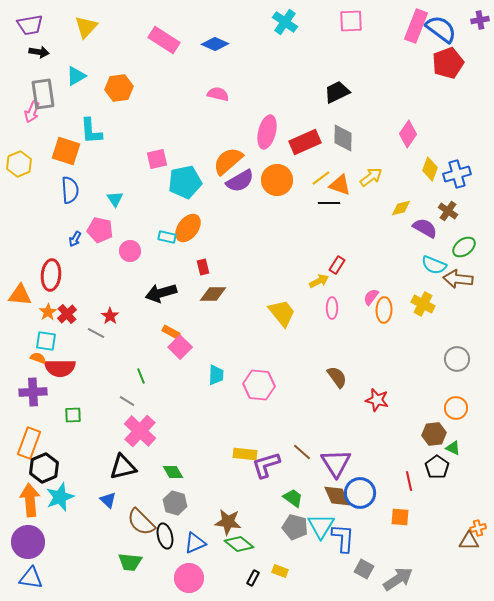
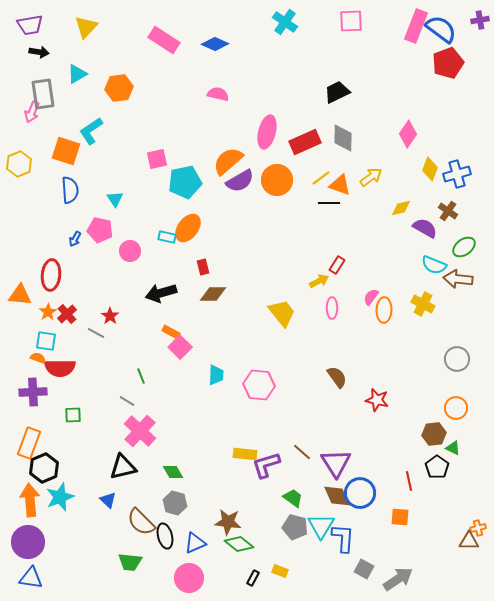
cyan triangle at (76, 76): moved 1 px right, 2 px up
cyan L-shape at (91, 131): rotated 60 degrees clockwise
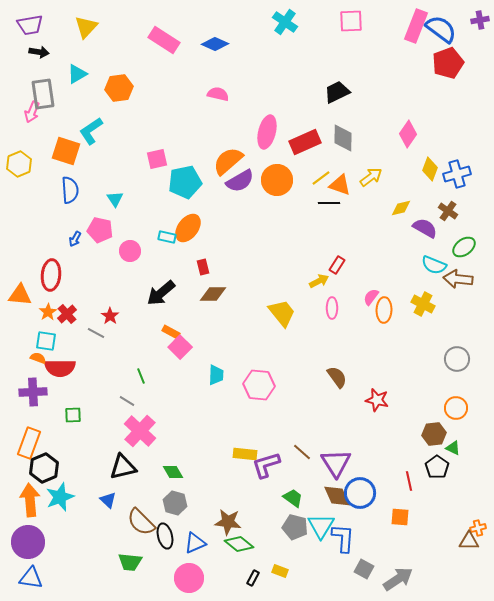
black arrow at (161, 293): rotated 24 degrees counterclockwise
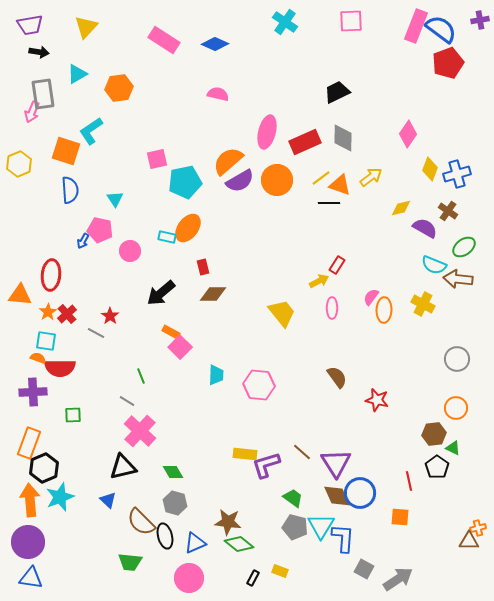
blue arrow at (75, 239): moved 8 px right, 2 px down
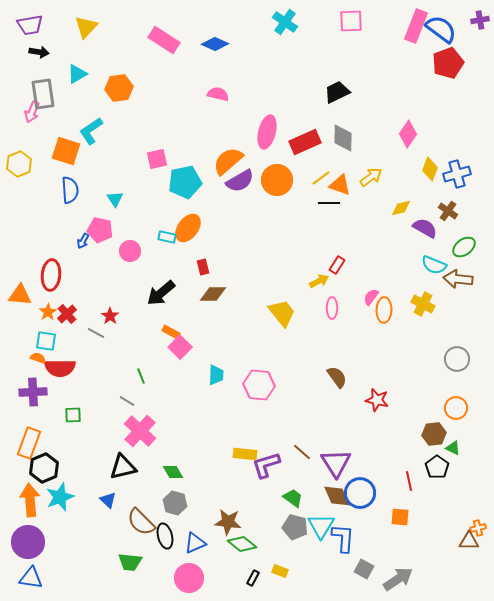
green diamond at (239, 544): moved 3 px right
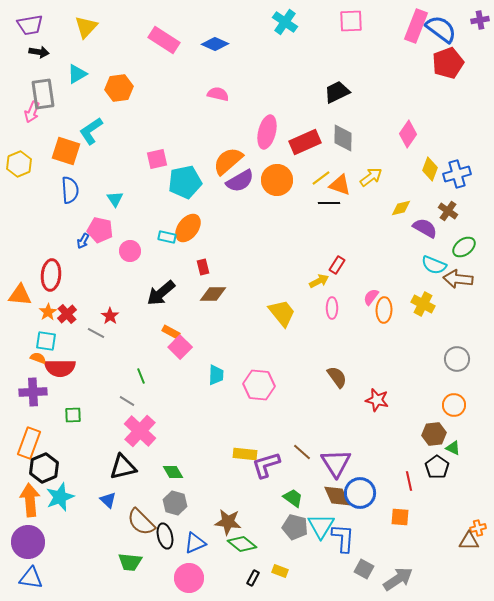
orange circle at (456, 408): moved 2 px left, 3 px up
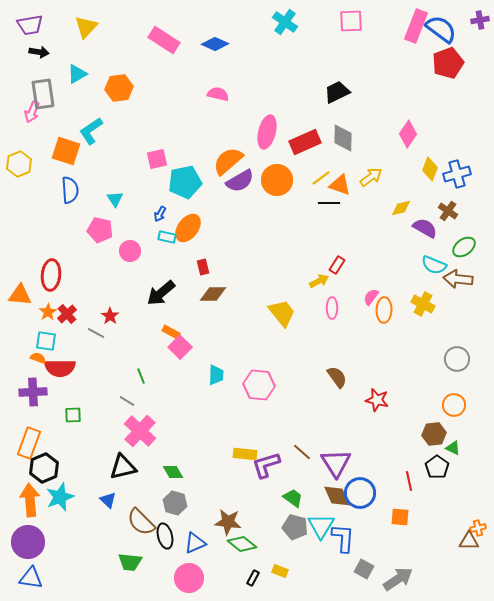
blue arrow at (83, 241): moved 77 px right, 27 px up
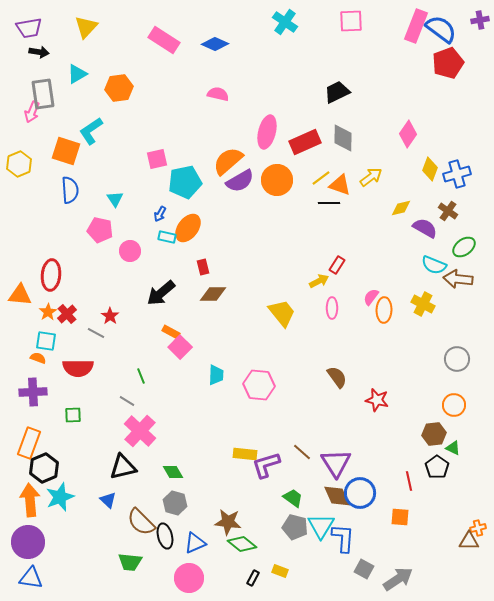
purple trapezoid at (30, 25): moved 1 px left, 3 px down
red semicircle at (60, 368): moved 18 px right
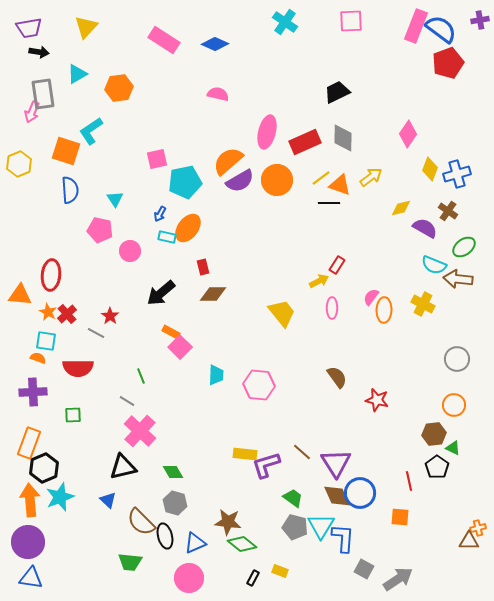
orange star at (48, 312): rotated 12 degrees counterclockwise
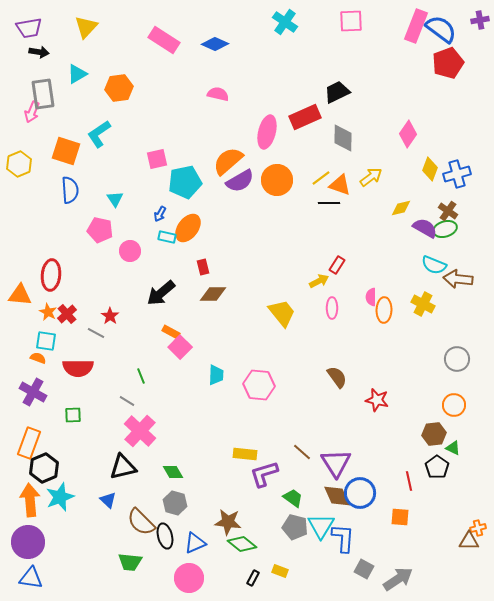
cyan L-shape at (91, 131): moved 8 px right, 3 px down
red rectangle at (305, 142): moved 25 px up
green ellipse at (464, 247): moved 19 px left, 18 px up; rotated 20 degrees clockwise
pink semicircle at (371, 297): rotated 36 degrees counterclockwise
purple cross at (33, 392): rotated 32 degrees clockwise
purple L-shape at (266, 465): moved 2 px left, 9 px down
